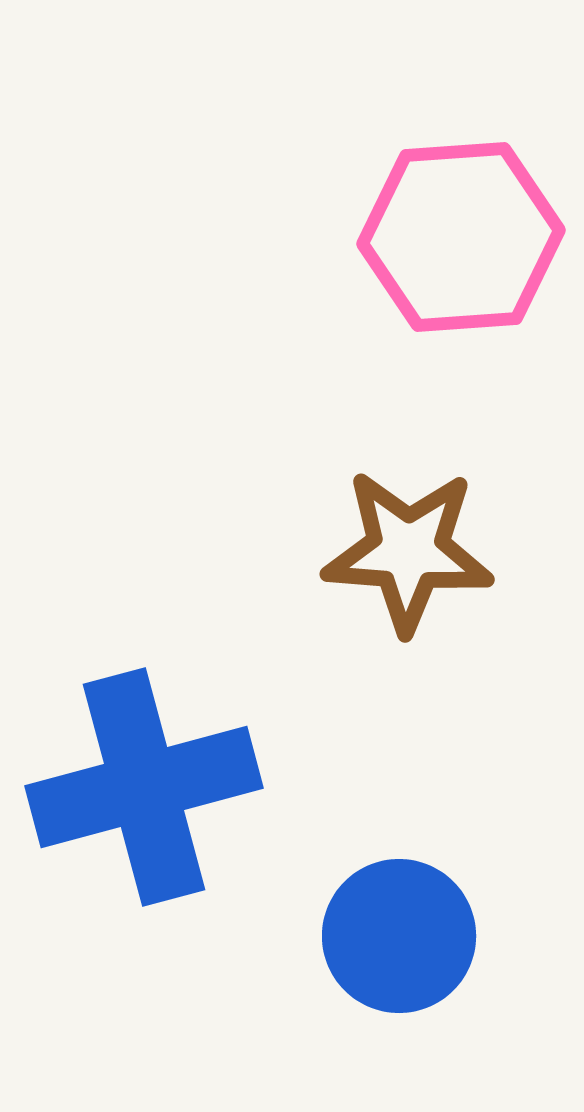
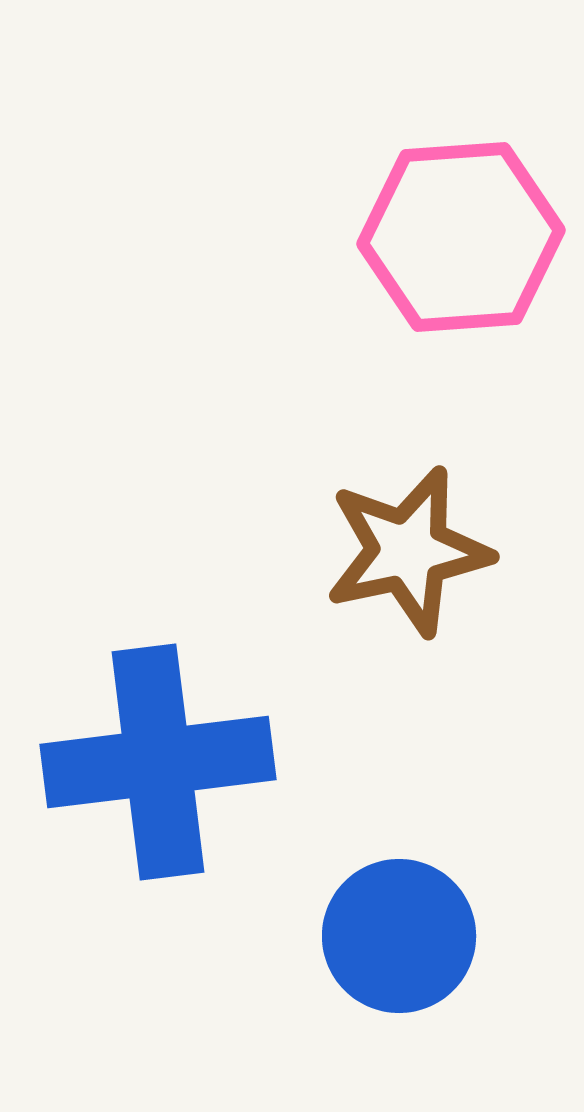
brown star: rotated 16 degrees counterclockwise
blue cross: moved 14 px right, 25 px up; rotated 8 degrees clockwise
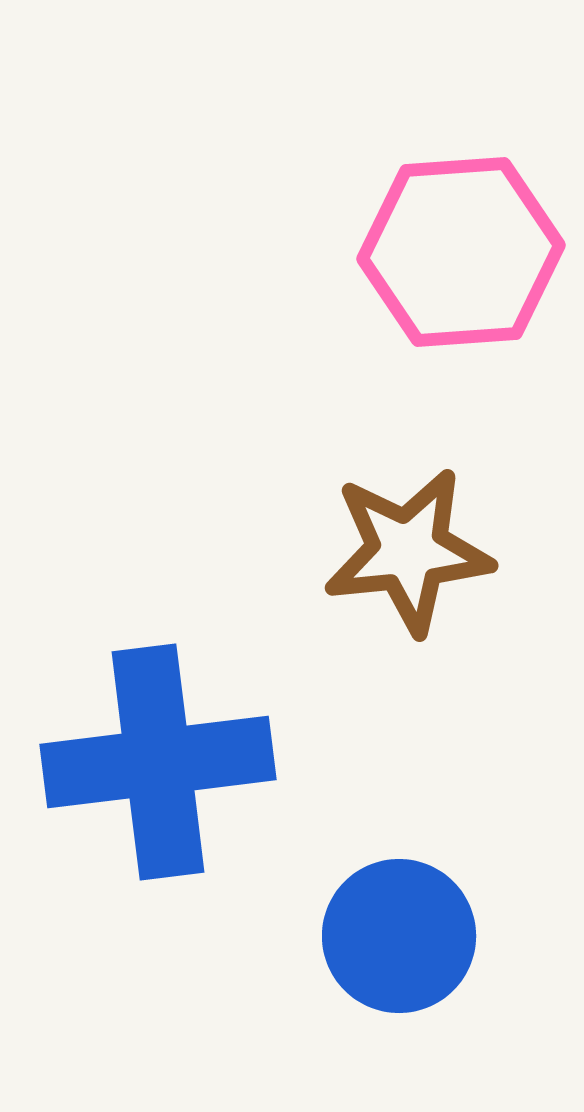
pink hexagon: moved 15 px down
brown star: rotated 6 degrees clockwise
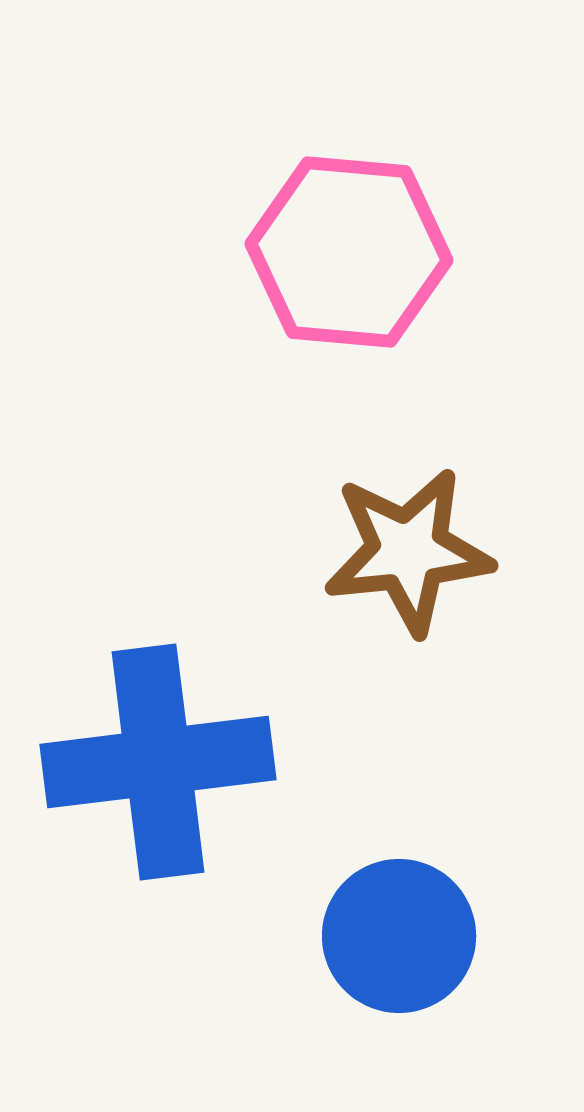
pink hexagon: moved 112 px left; rotated 9 degrees clockwise
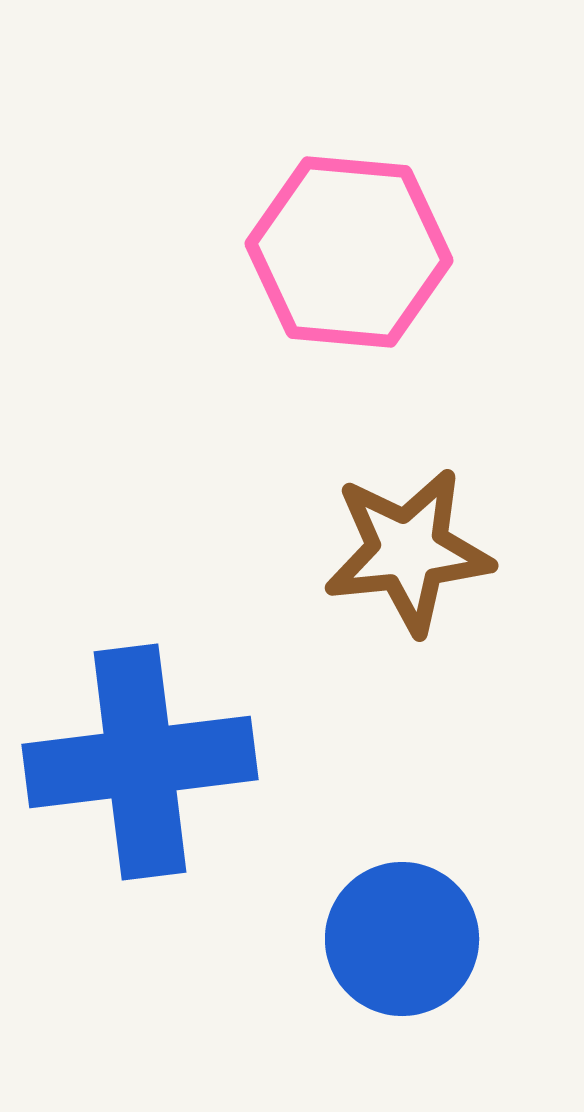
blue cross: moved 18 px left
blue circle: moved 3 px right, 3 px down
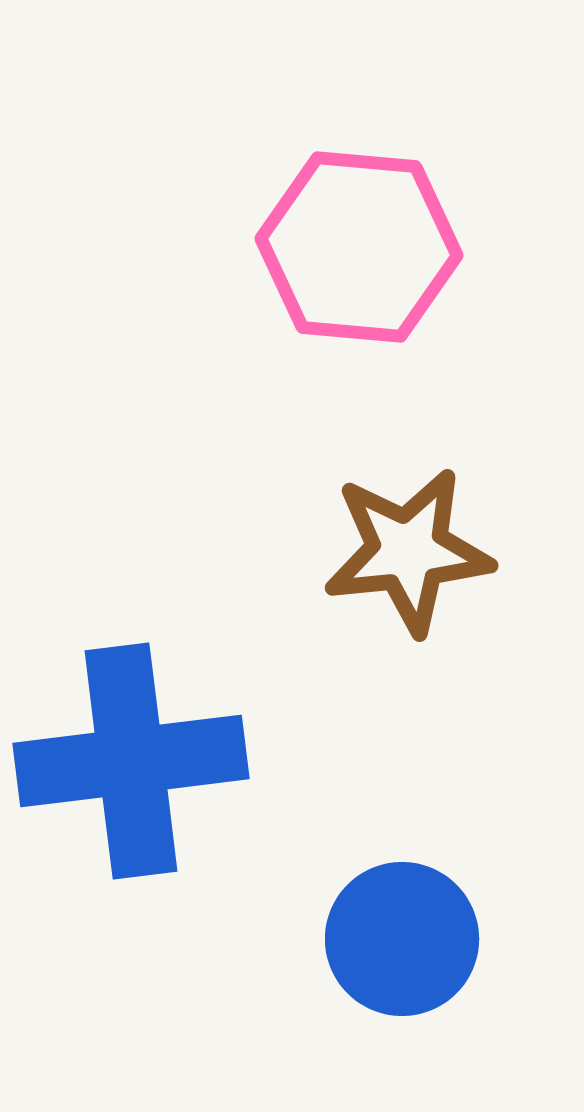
pink hexagon: moved 10 px right, 5 px up
blue cross: moved 9 px left, 1 px up
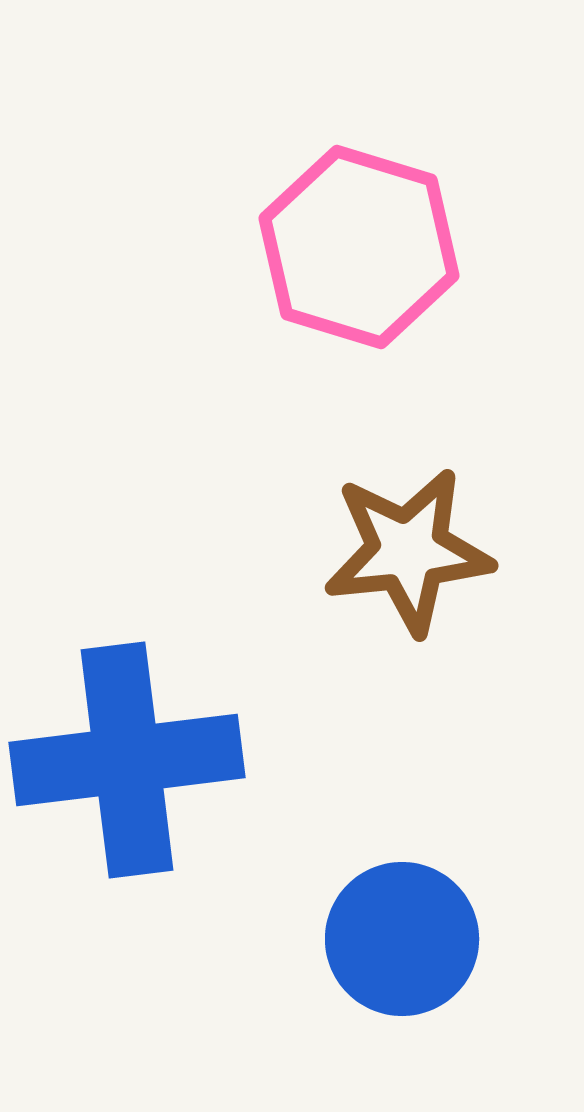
pink hexagon: rotated 12 degrees clockwise
blue cross: moved 4 px left, 1 px up
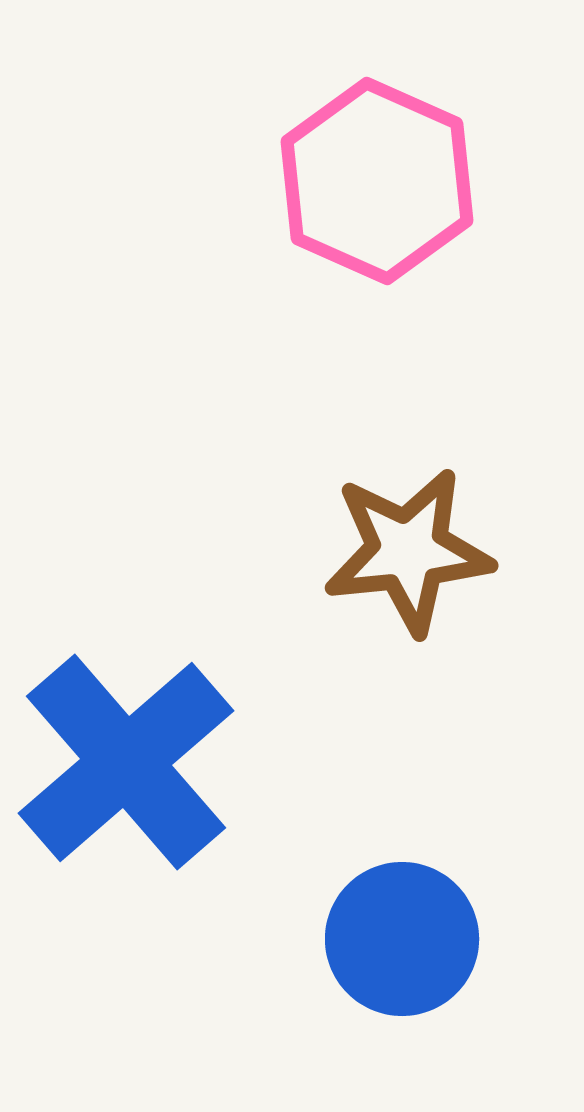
pink hexagon: moved 18 px right, 66 px up; rotated 7 degrees clockwise
blue cross: moved 1 px left, 2 px down; rotated 34 degrees counterclockwise
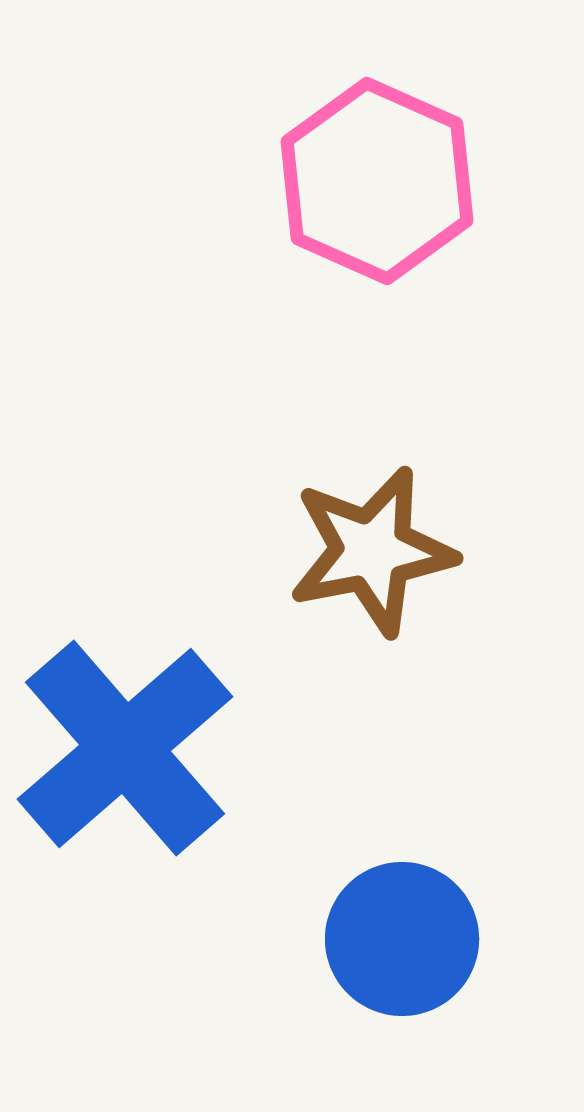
brown star: moved 36 px left; rotated 5 degrees counterclockwise
blue cross: moved 1 px left, 14 px up
